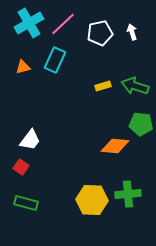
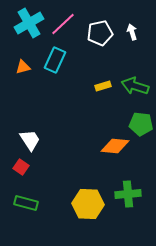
white trapezoid: rotated 70 degrees counterclockwise
yellow hexagon: moved 4 px left, 4 px down
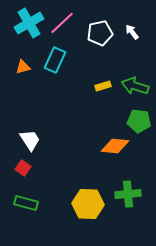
pink line: moved 1 px left, 1 px up
white arrow: rotated 21 degrees counterclockwise
green pentagon: moved 2 px left, 3 px up
red square: moved 2 px right, 1 px down
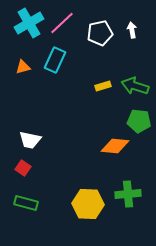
white arrow: moved 2 px up; rotated 28 degrees clockwise
white trapezoid: rotated 135 degrees clockwise
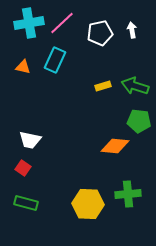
cyan cross: rotated 20 degrees clockwise
orange triangle: rotated 28 degrees clockwise
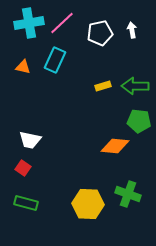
green arrow: rotated 16 degrees counterclockwise
green cross: rotated 25 degrees clockwise
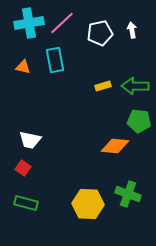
cyan rectangle: rotated 35 degrees counterclockwise
